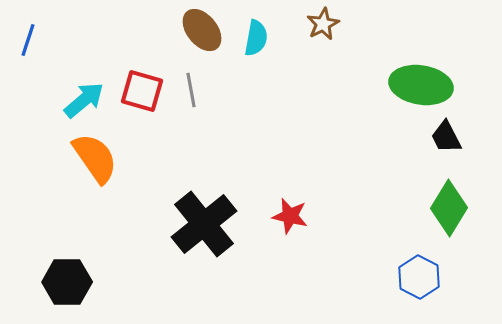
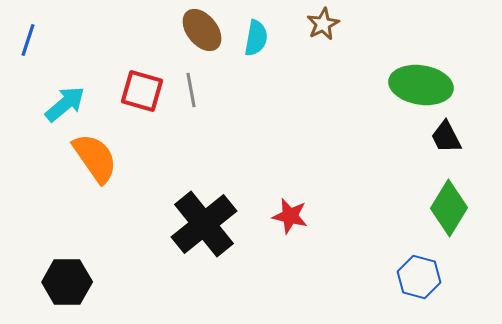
cyan arrow: moved 19 px left, 4 px down
blue hexagon: rotated 12 degrees counterclockwise
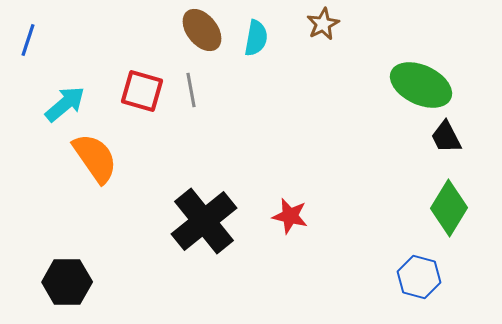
green ellipse: rotated 16 degrees clockwise
black cross: moved 3 px up
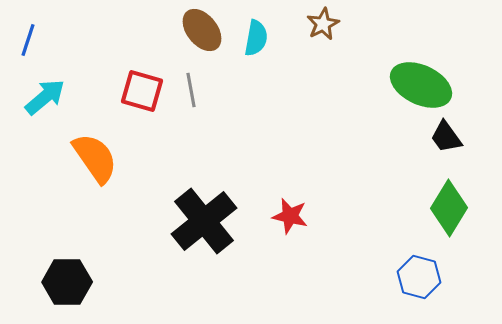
cyan arrow: moved 20 px left, 7 px up
black trapezoid: rotated 9 degrees counterclockwise
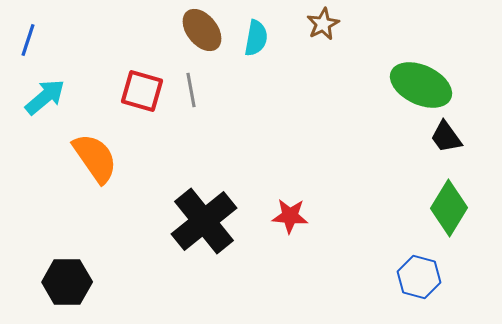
red star: rotated 9 degrees counterclockwise
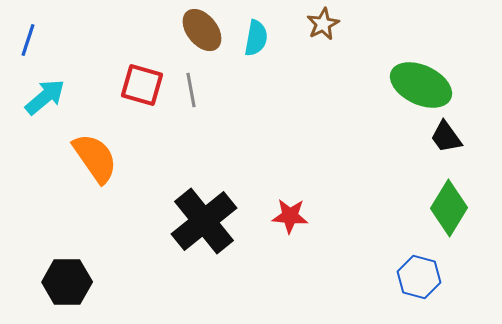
red square: moved 6 px up
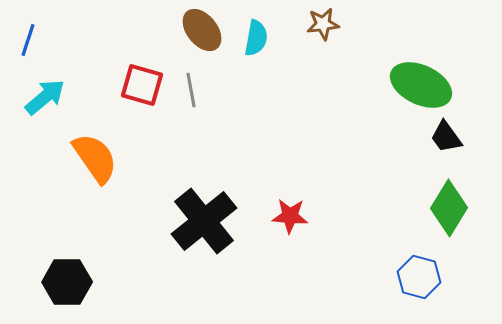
brown star: rotated 20 degrees clockwise
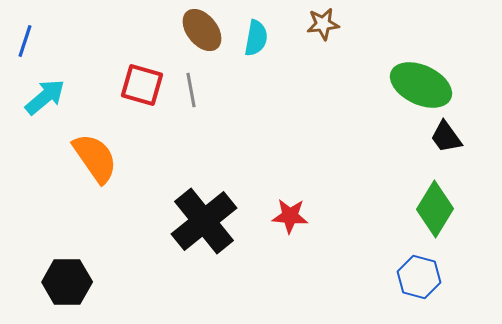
blue line: moved 3 px left, 1 px down
green diamond: moved 14 px left, 1 px down
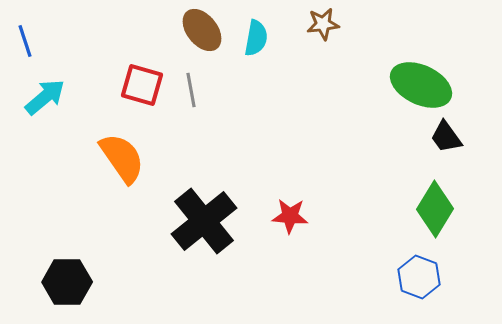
blue line: rotated 36 degrees counterclockwise
orange semicircle: moved 27 px right
blue hexagon: rotated 6 degrees clockwise
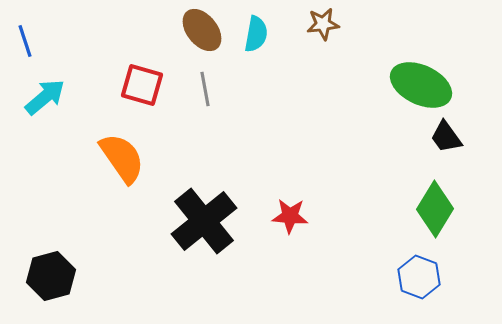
cyan semicircle: moved 4 px up
gray line: moved 14 px right, 1 px up
black hexagon: moved 16 px left, 6 px up; rotated 15 degrees counterclockwise
